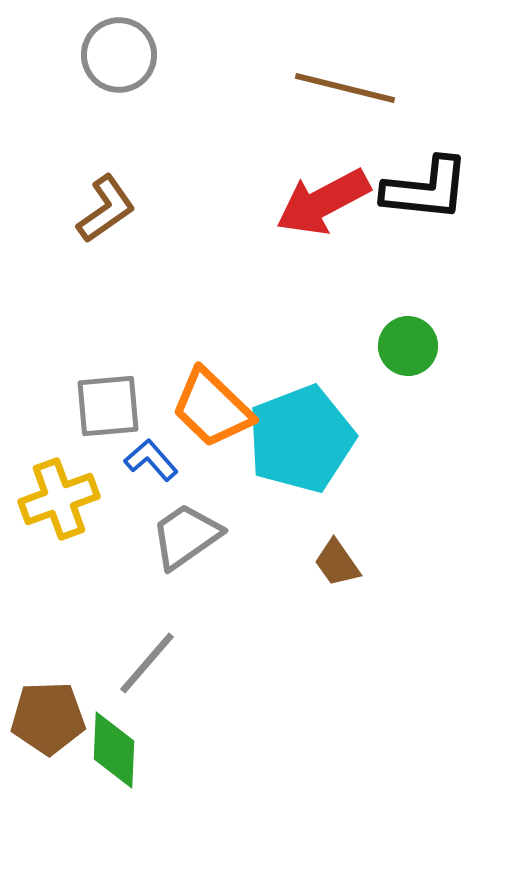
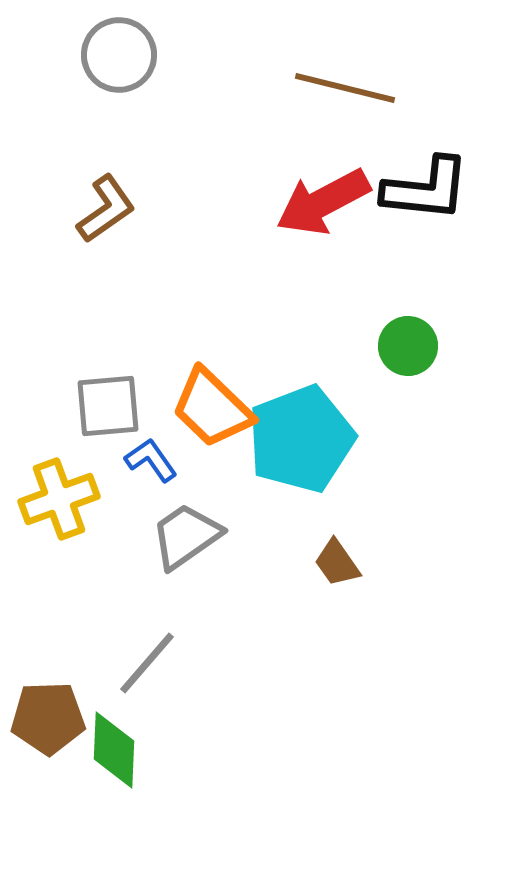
blue L-shape: rotated 6 degrees clockwise
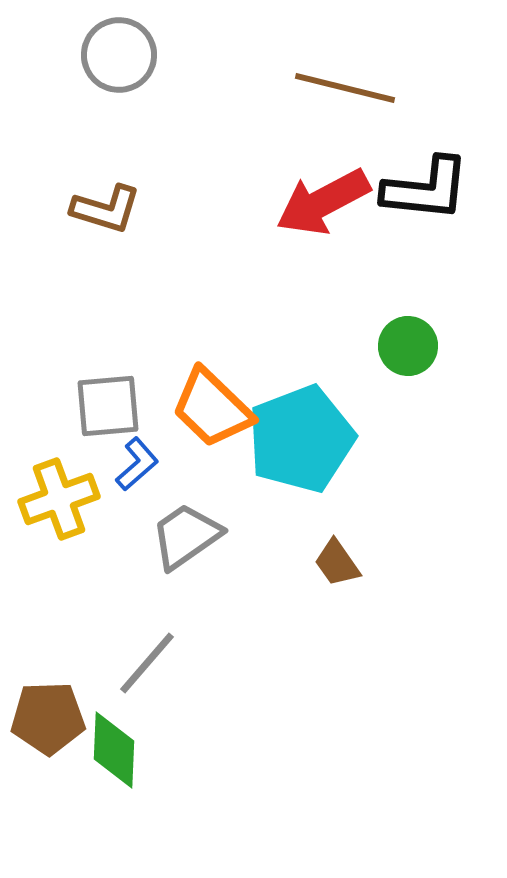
brown L-shape: rotated 52 degrees clockwise
blue L-shape: moved 14 px left, 4 px down; rotated 84 degrees clockwise
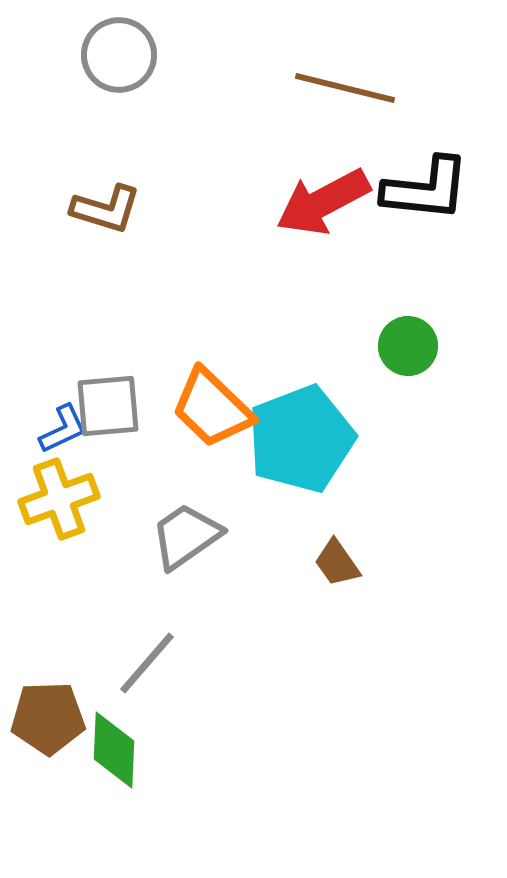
blue L-shape: moved 74 px left, 35 px up; rotated 16 degrees clockwise
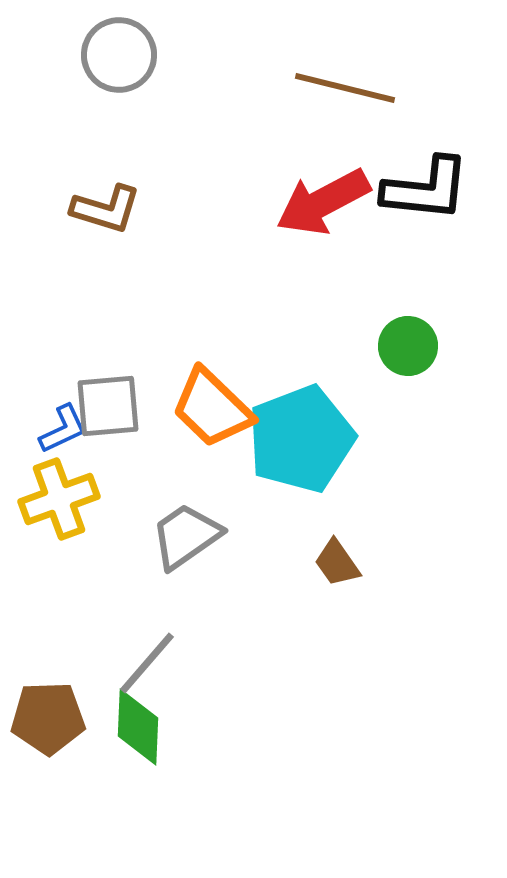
green diamond: moved 24 px right, 23 px up
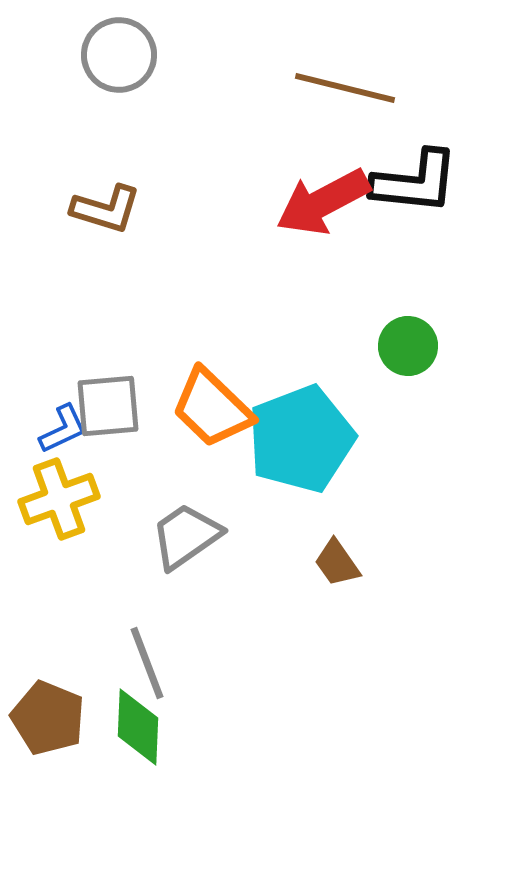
black L-shape: moved 11 px left, 7 px up
gray line: rotated 62 degrees counterclockwise
brown pentagon: rotated 24 degrees clockwise
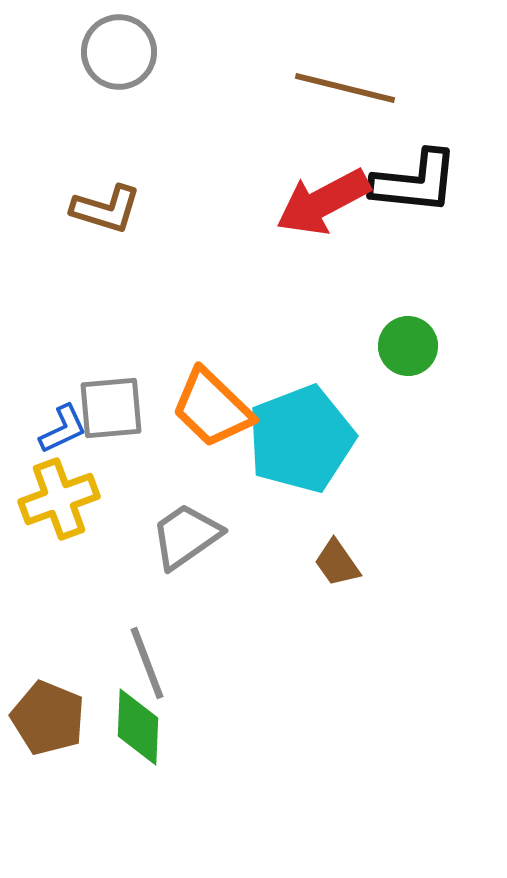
gray circle: moved 3 px up
gray square: moved 3 px right, 2 px down
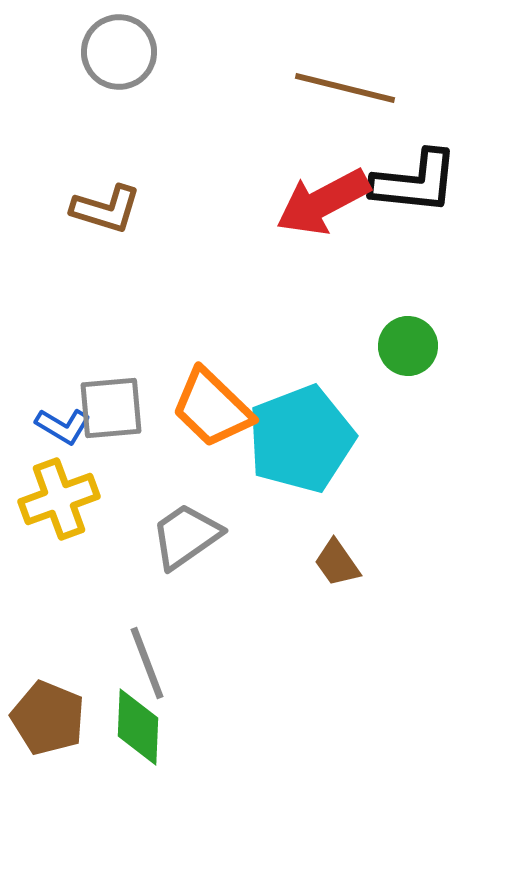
blue L-shape: moved 3 px up; rotated 56 degrees clockwise
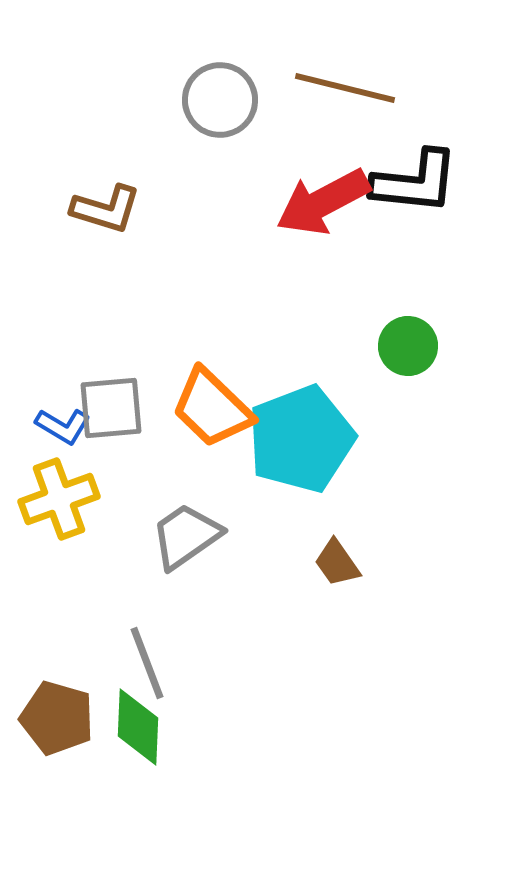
gray circle: moved 101 px right, 48 px down
brown pentagon: moved 9 px right; rotated 6 degrees counterclockwise
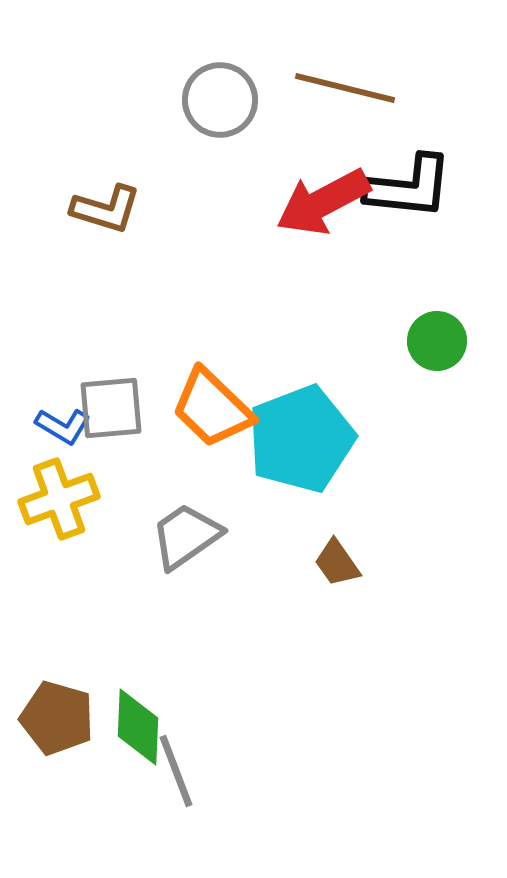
black L-shape: moved 6 px left, 5 px down
green circle: moved 29 px right, 5 px up
gray line: moved 29 px right, 108 px down
